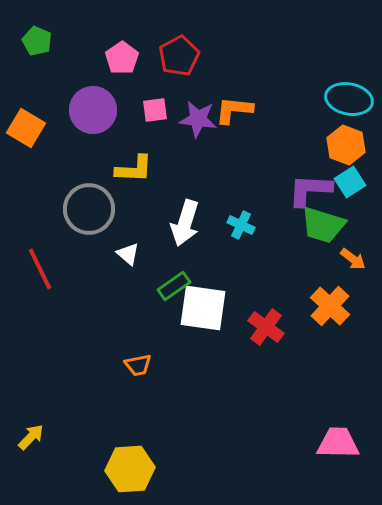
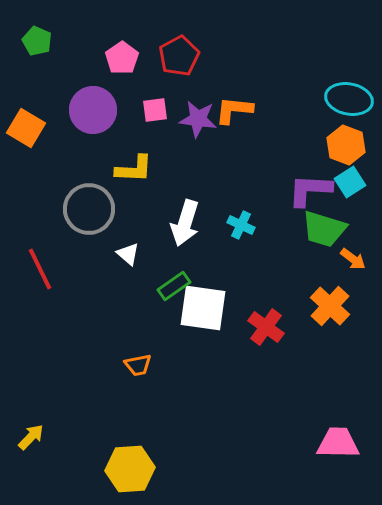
green trapezoid: moved 1 px right, 4 px down
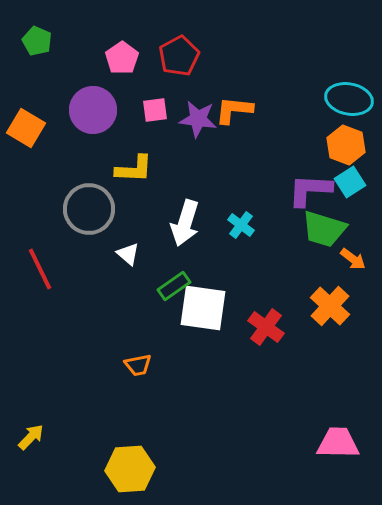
cyan cross: rotated 12 degrees clockwise
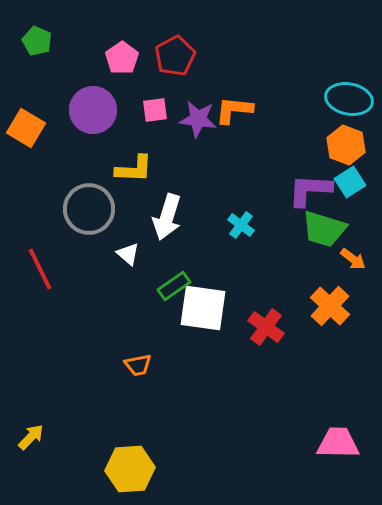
red pentagon: moved 4 px left
white arrow: moved 18 px left, 6 px up
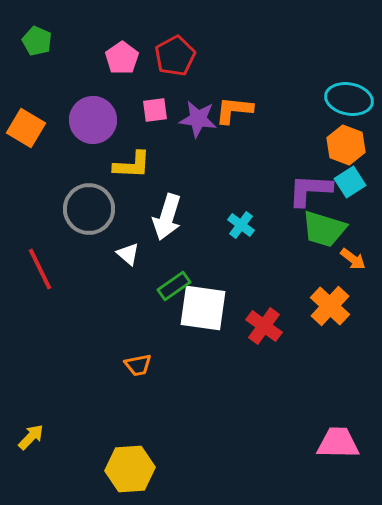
purple circle: moved 10 px down
yellow L-shape: moved 2 px left, 4 px up
red cross: moved 2 px left, 1 px up
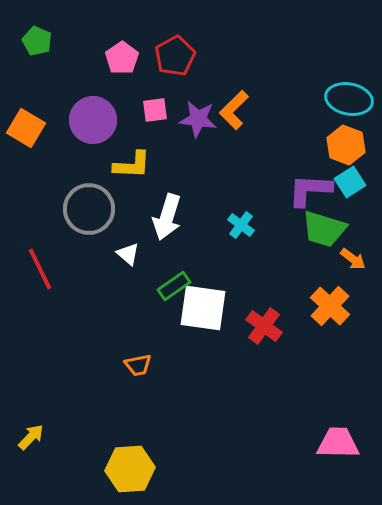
orange L-shape: rotated 51 degrees counterclockwise
